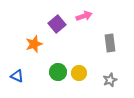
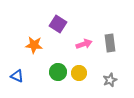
pink arrow: moved 28 px down
purple square: moved 1 px right; rotated 18 degrees counterclockwise
orange star: moved 1 px down; rotated 24 degrees clockwise
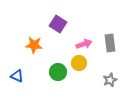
yellow circle: moved 10 px up
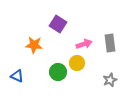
yellow circle: moved 2 px left
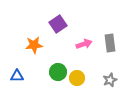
purple square: rotated 24 degrees clockwise
orange star: rotated 12 degrees counterclockwise
yellow circle: moved 15 px down
blue triangle: rotated 24 degrees counterclockwise
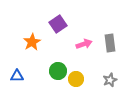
orange star: moved 2 px left, 3 px up; rotated 24 degrees counterclockwise
green circle: moved 1 px up
yellow circle: moved 1 px left, 1 px down
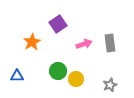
gray star: moved 5 px down
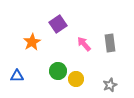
pink arrow: rotated 112 degrees counterclockwise
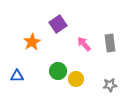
gray star: rotated 16 degrees clockwise
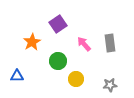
green circle: moved 10 px up
